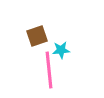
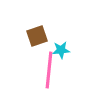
pink line: rotated 12 degrees clockwise
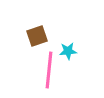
cyan star: moved 7 px right, 1 px down
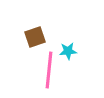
brown square: moved 2 px left, 1 px down
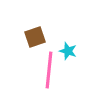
cyan star: rotated 24 degrees clockwise
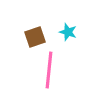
cyan star: moved 19 px up
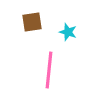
brown square: moved 3 px left, 15 px up; rotated 10 degrees clockwise
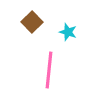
brown square: rotated 35 degrees counterclockwise
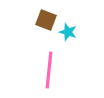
brown square: moved 14 px right, 2 px up; rotated 25 degrees counterclockwise
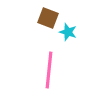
brown square: moved 2 px right, 2 px up
